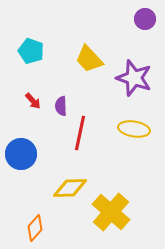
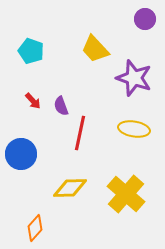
yellow trapezoid: moved 6 px right, 10 px up
purple semicircle: rotated 18 degrees counterclockwise
yellow cross: moved 15 px right, 18 px up
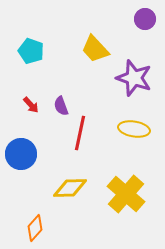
red arrow: moved 2 px left, 4 px down
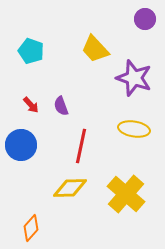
red line: moved 1 px right, 13 px down
blue circle: moved 9 px up
orange diamond: moved 4 px left
